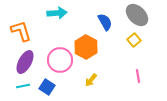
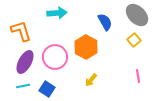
pink circle: moved 5 px left, 3 px up
blue square: moved 2 px down
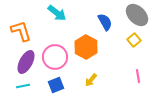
cyan arrow: rotated 42 degrees clockwise
purple ellipse: moved 1 px right
blue square: moved 9 px right, 4 px up; rotated 35 degrees clockwise
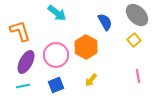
orange L-shape: moved 1 px left
pink circle: moved 1 px right, 2 px up
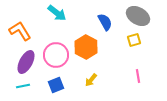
gray ellipse: moved 1 px right, 1 px down; rotated 15 degrees counterclockwise
orange L-shape: rotated 15 degrees counterclockwise
yellow square: rotated 24 degrees clockwise
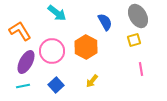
gray ellipse: rotated 30 degrees clockwise
pink circle: moved 4 px left, 4 px up
pink line: moved 3 px right, 7 px up
yellow arrow: moved 1 px right, 1 px down
blue square: rotated 21 degrees counterclockwise
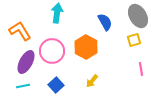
cyan arrow: rotated 120 degrees counterclockwise
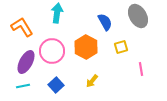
orange L-shape: moved 2 px right, 4 px up
yellow square: moved 13 px left, 7 px down
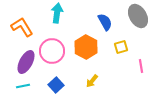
pink line: moved 3 px up
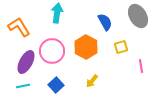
orange L-shape: moved 3 px left
